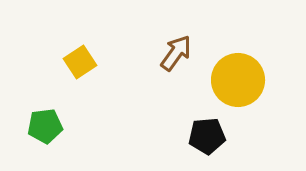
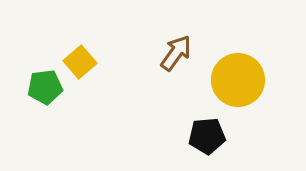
yellow square: rotated 8 degrees counterclockwise
green pentagon: moved 39 px up
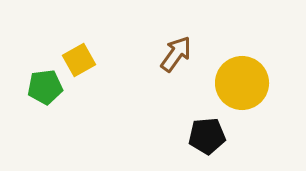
brown arrow: moved 1 px down
yellow square: moved 1 px left, 2 px up; rotated 12 degrees clockwise
yellow circle: moved 4 px right, 3 px down
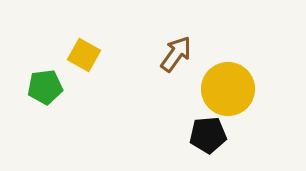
yellow square: moved 5 px right, 5 px up; rotated 32 degrees counterclockwise
yellow circle: moved 14 px left, 6 px down
black pentagon: moved 1 px right, 1 px up
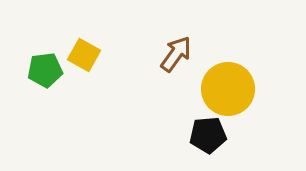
green pentagon: moved 17 px up
